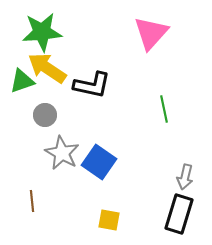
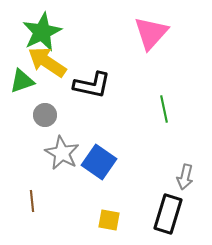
green star: rotated 21 degrees counterclockwise
yellow arrow: moved 6 px up
black rectangle: moved 11 px left
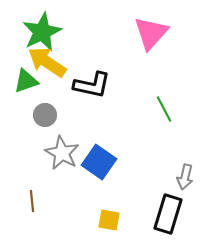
green triangle: moved 4 px right
green line: rotated 16 degrees counterclockwise
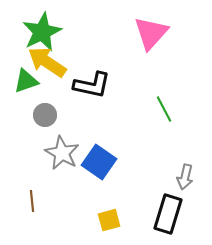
yellow square: rotated 25 degrees counterclockwise
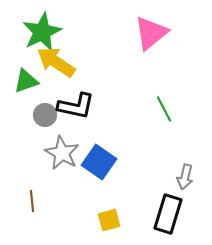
pink triangle: rotated 9 degrees clockwise
yellow arrow: moved 9 px right
black L-shape: moved 16 px left, 21 px down
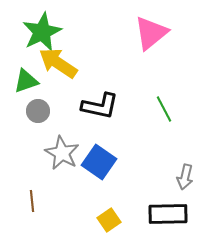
yellow arrow: moved 2 px right, 1 px down
black L-shape: moved 24 px right
gray circle: moved 7 px left, 4 px up
black rectangle: rotated 72 degrees clockwise
yellow square: rotated 20 degrees counterclockwise
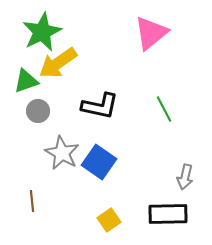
yellow arrow: rotated 69 degrees counterclockwise
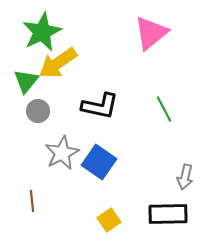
green triangle: rotated 32 degrees counterclockwise
gray star: rotated 16 degrees clockwise
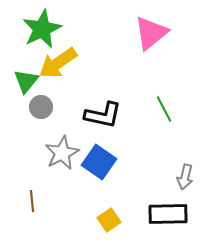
green star: moved 3 px up
black L-shape: moved 3 px right, 9 px down
gray circle: moved 3 px right, 4 px up
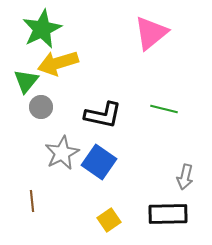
yellow arrow: rotated 18 degrees clockwise
green line: rotated 48 degrees counterclockwise
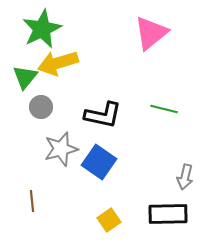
green triangle: moved 1 px left, 4 px up
gray star: moved 1 px left, 4 px up; rotated 12 degrees clockwise
